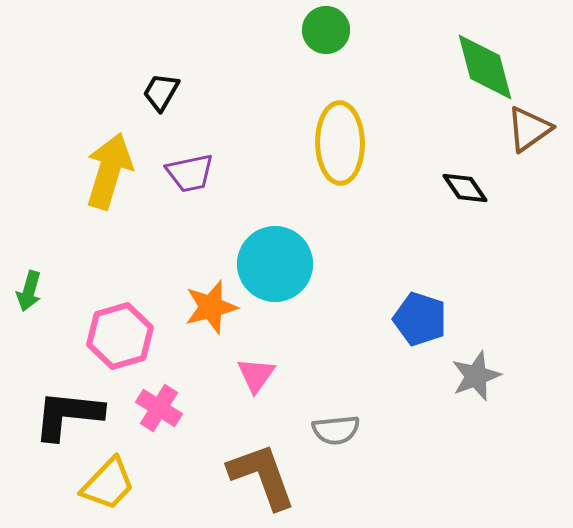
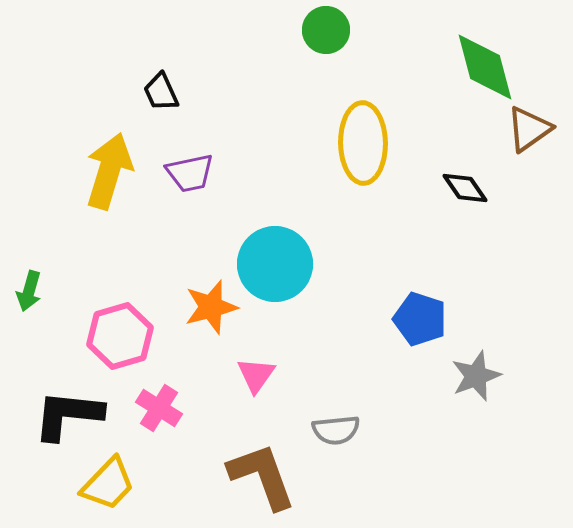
black trapezoid: rotated 54 degrees counterclockwise
yellow ellipse: moved 23 px right
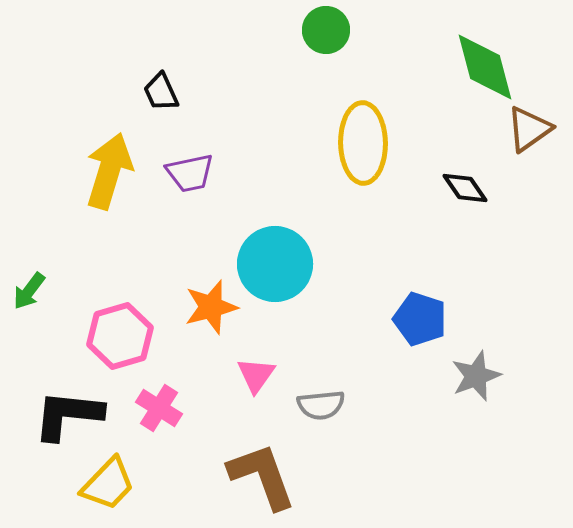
green arrow: rotated 21 degrees clockwise
gray semicircle: moved 15 px left, 25 px up
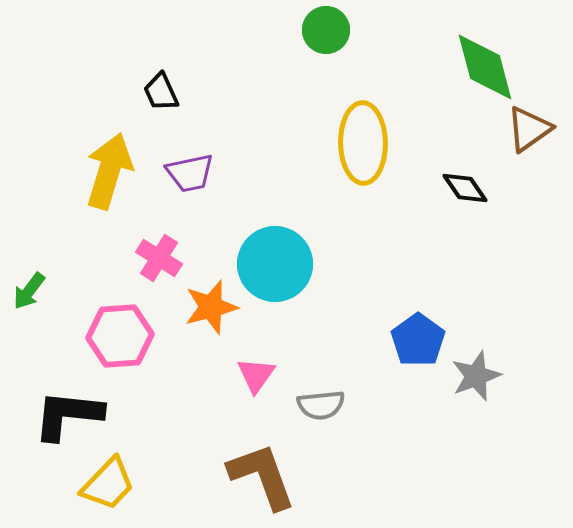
blue pentagon: moved 2 px left, 21 px down; rotated 18 degrees clockwise
pink hexagon: rotated 12 degrees clockwise
pink cross: moved 150 px up
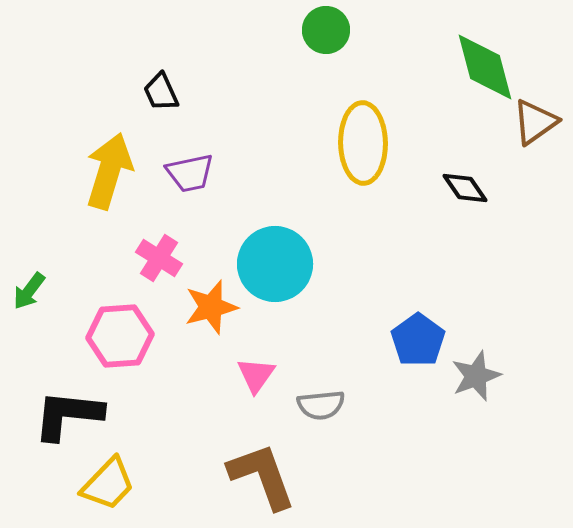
brown triangle: moved 6 px right, 7 px up
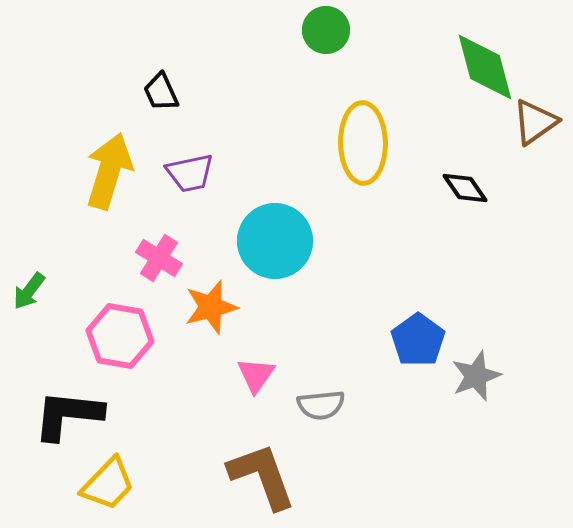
cyan circle: moved 23 px up
pink hexagon: rotated 14 degrees clockwise
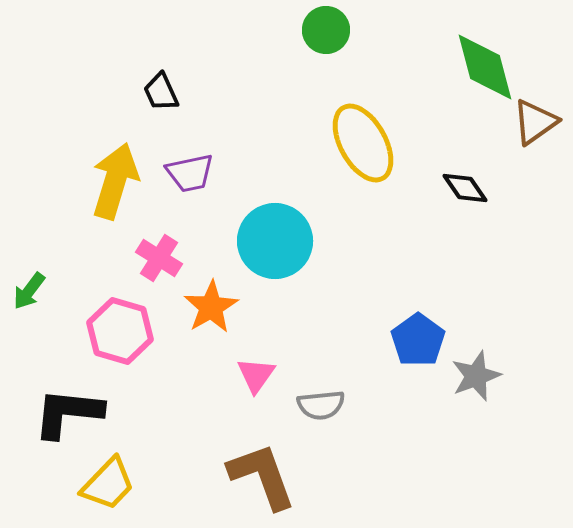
yellow ellipse: rotated 28 degrees counterclockwise
yellow arrow: moved 6 px right, 10 px down
orange star: rotated 16 degrees counterclockwise
pink hexagon: moved 5 px up; rotated 6 degrees clockwise
black L-shape: moved 2 px up
